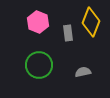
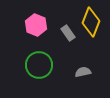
pink hexagon: moved 2 px left, 3 px down
gray rectangle: rotated 28 degrees counterclockwise
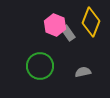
pink hexagon: moved 19 px right
green circle: moved 1 px right, 1 px down
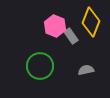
pink hexagon: moved 1 px down
gray rectangle: moved 3 px right, 3 px down
gray semicircle: moved 3 px right, 2 px up
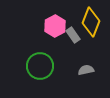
pink hexagon: rotated 10 degrees clockwise
gray rectangle: moved 2 px right, 1 px up
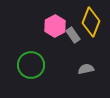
green circle: moved 9 px left, 1 px up
gray semicircle: moved 1 px up
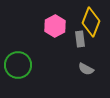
gray rectangle: moved 7 px right, 4 px down; rotated 28 degrees clockwise
green circle: moved 13 px left
gray semicircle: rotated 140 degrees counterclockwise
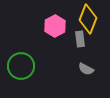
yellow diamond: moved 3 px left, 3 px up
green circle: moved 3 px right, 1 px down
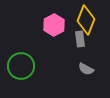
yellow diamond: moved 2 px left, 1 px down
pink hexagon: moved 1 px left, 1 px up
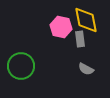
yellow diamond: rotated 32 degrees counterclockwise
pink hexagon: moved 7 px right, 2 px down; rotated 20 degrees counterclockwise
